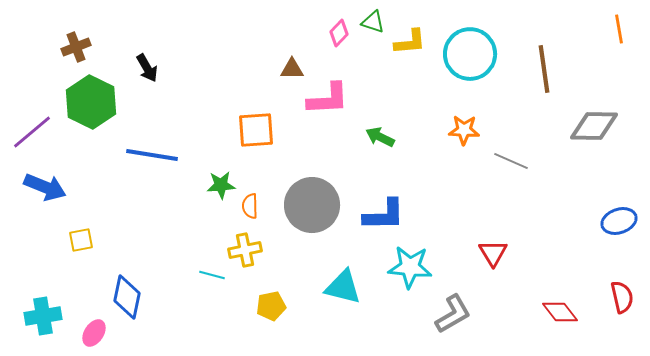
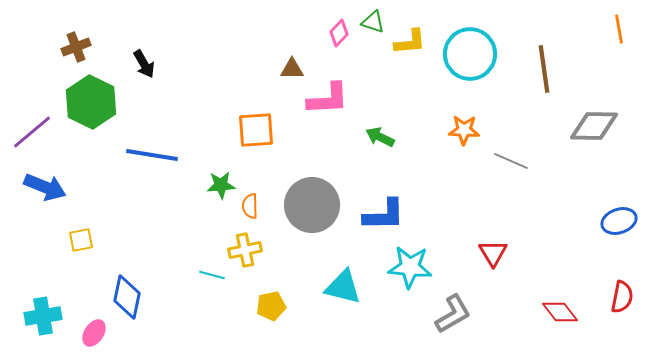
black arrow: moved 3 px left, 4 px up
red semicircle: rotated 24 degrees clockwise
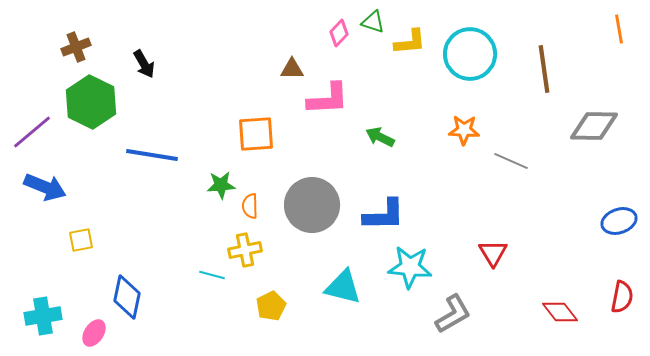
orange square: moved 4 px down
yellow pentagon: rotated 16 degrees counterclockwise
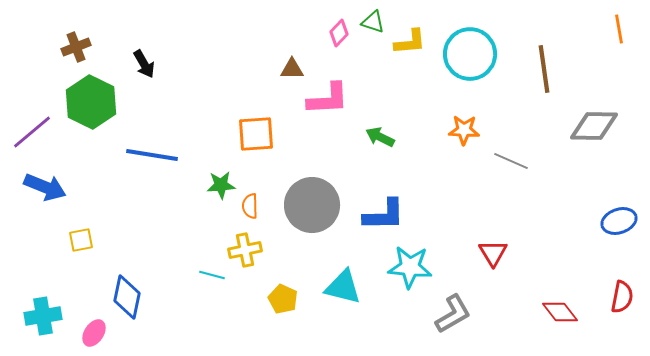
yellow pentagon: moved 12 px right, 7 px up; rotated 20 degrees counterclockwise
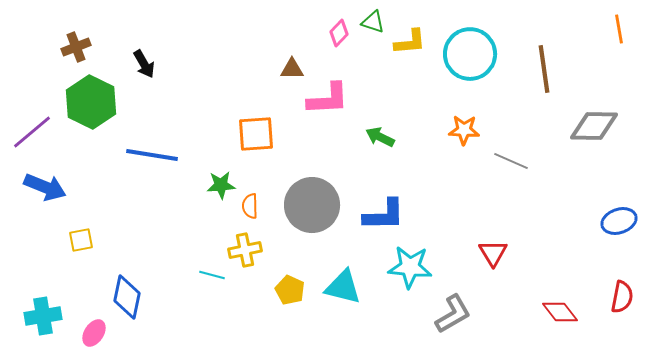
yellow pentagon: moved 7 px right, 9 px up
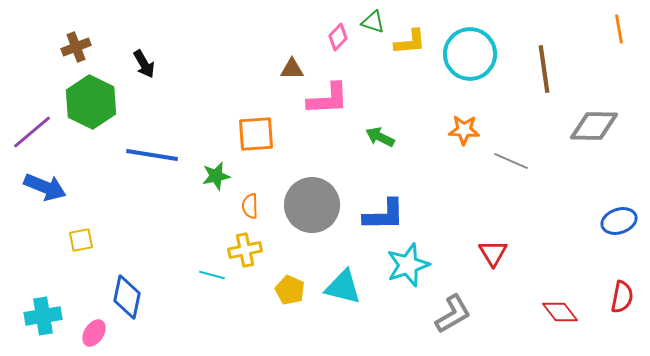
pink diamond: moved 1 px left, 4 px down
green star: moved 5 px left, 9 px up; rotated 8 degrees counterclockwise
cyan star: moved 2 px left, 2 px up; rotated 24 degrees counterclockwise
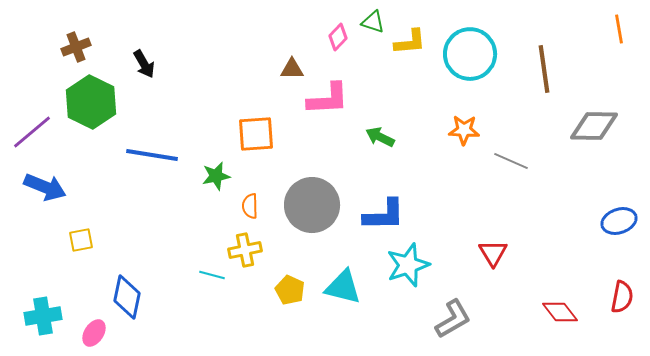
gray L-shape: moved 5 px down
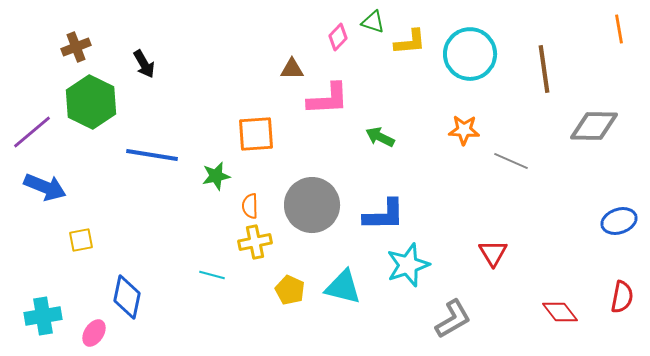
yellow cross: moved 10 px right, 8 px up
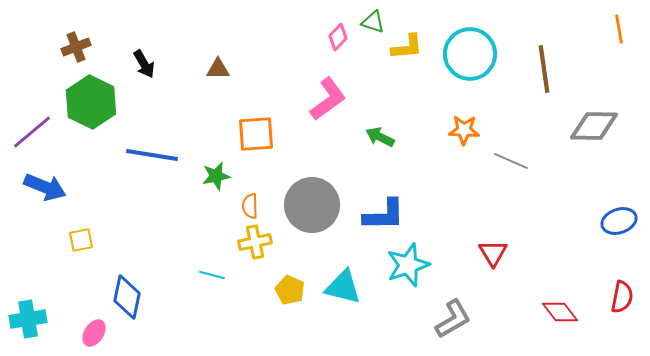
yellow L-shape: moved 3 px left, 5 px down
brown triangle: moved 74 px left
pink L-shape: rotated 33 degrees counterclockwise
cyan cross: moved 15 px left, 3 px down
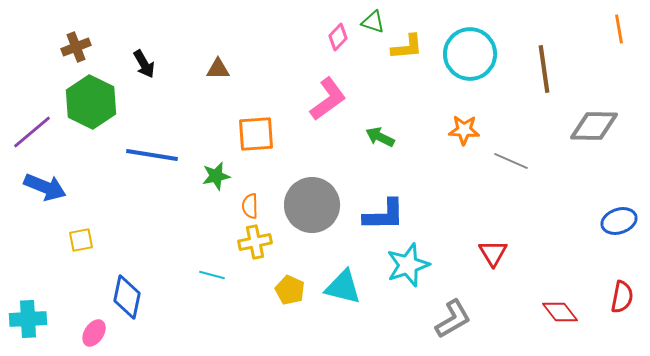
cyan cross: rotated 6 degrees clockwise
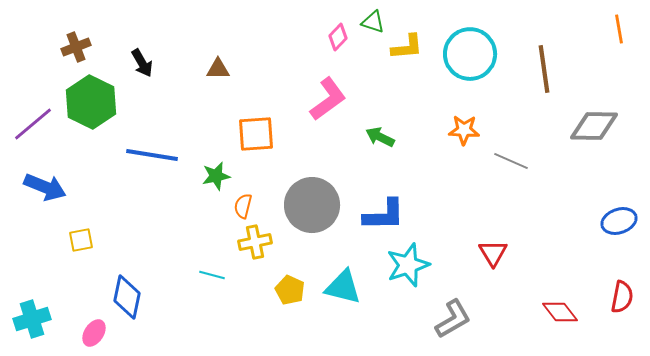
black arrow: moved 2 px left, 1 px up
purple line: moved 1 px right, 8 px up
orange semicircle: moved 7 px left; rotated 15 degrees clockwise
cyan cross: moved 4 px right; rotated 15 degrees counterclockwise
